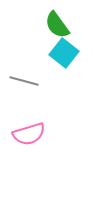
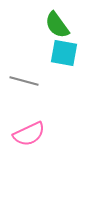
cyan square: rotated 28 degrees counterclockwise
pink semicircle: rotated 8 degrees counterclockwise
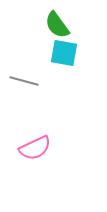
pink semicircle: moved 6 px right, 14 px down
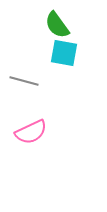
pink semicircle: moved 4 px left, 16 px up
